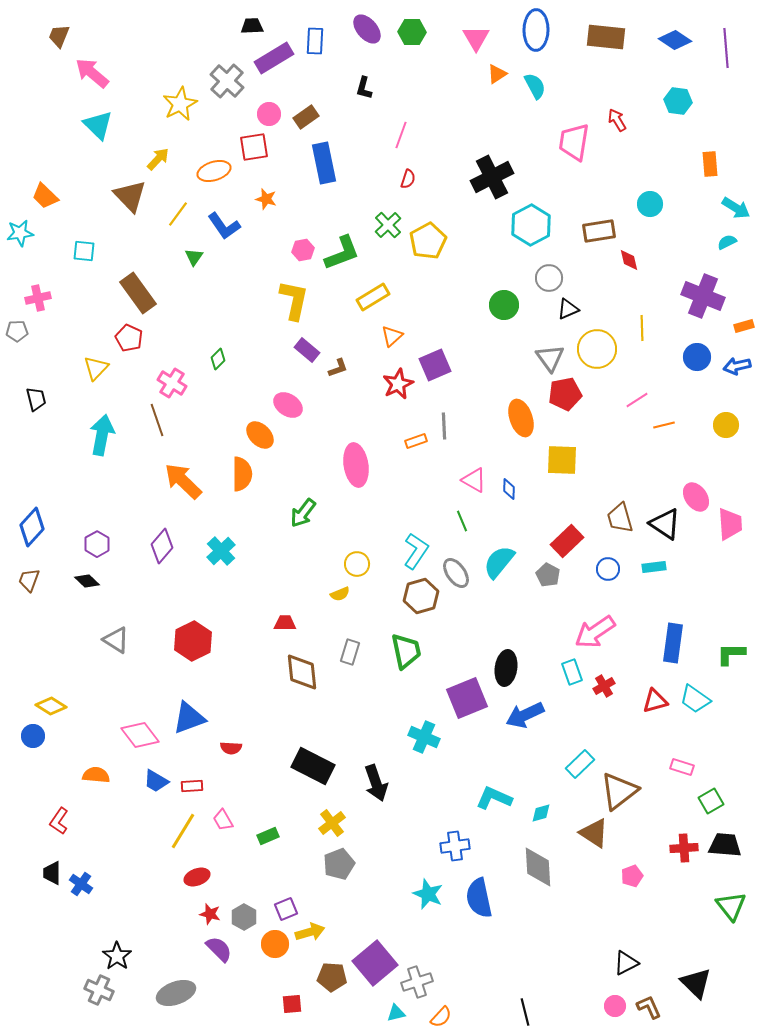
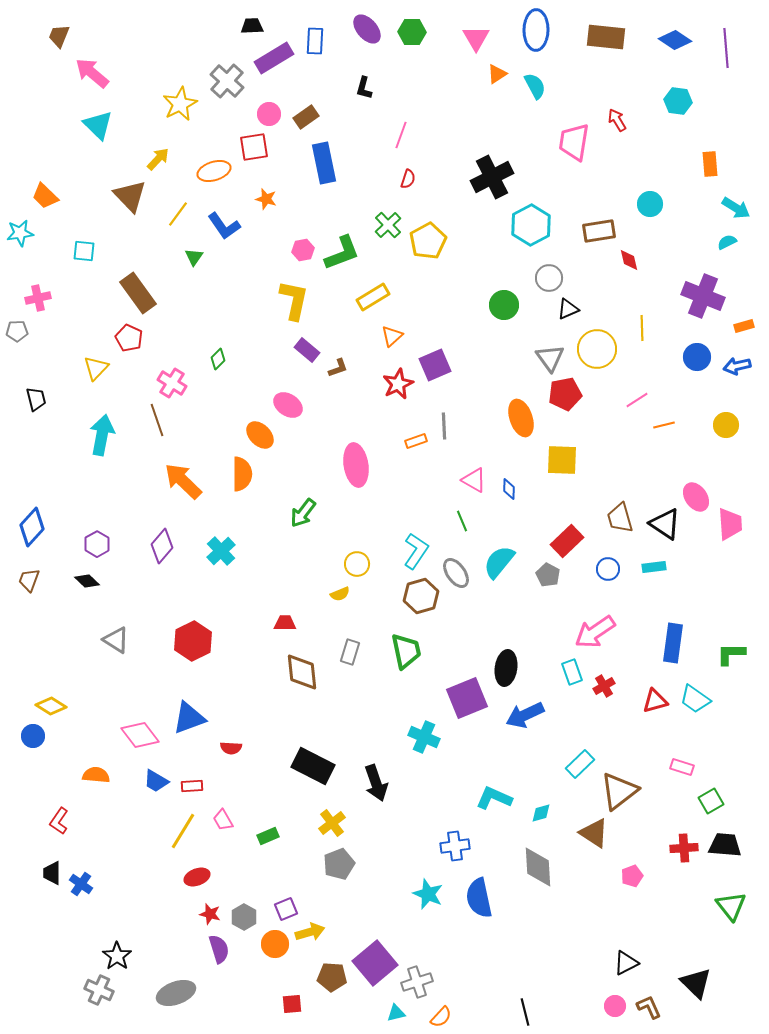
purple semicircle at (219, 949): rotated 28 degrees clockwise
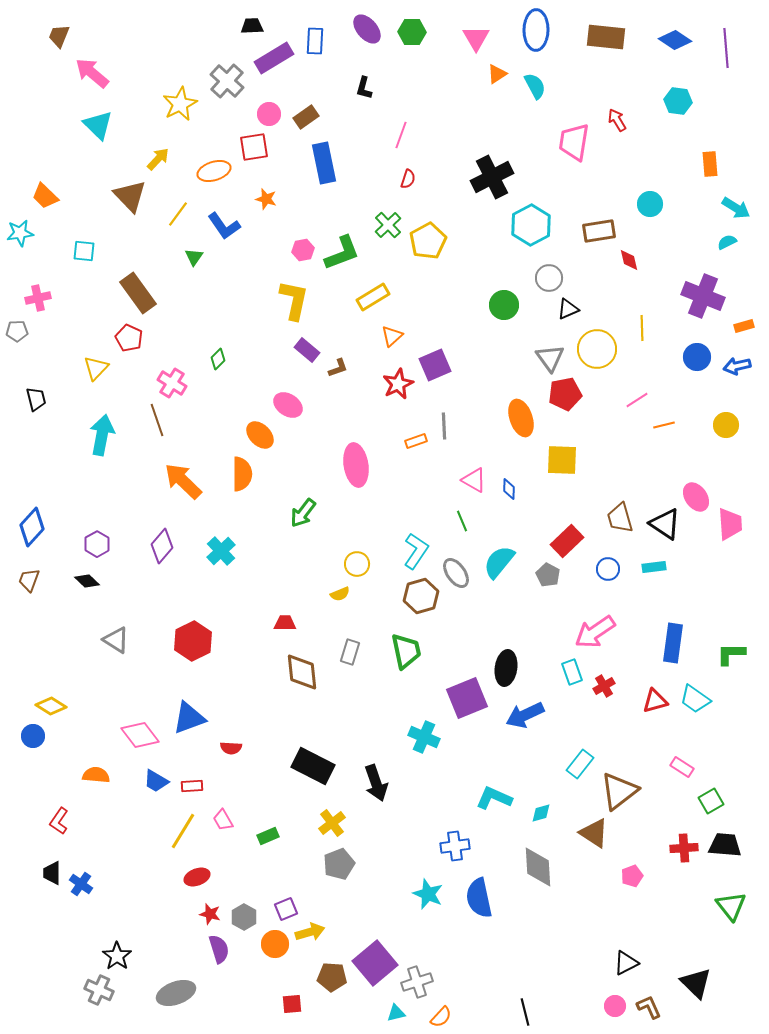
cyan rectangle at (580, 764): rotated 8 degrees counterclockwise
pink rectangle at (682, 767): rotated 15 degrees clockwise
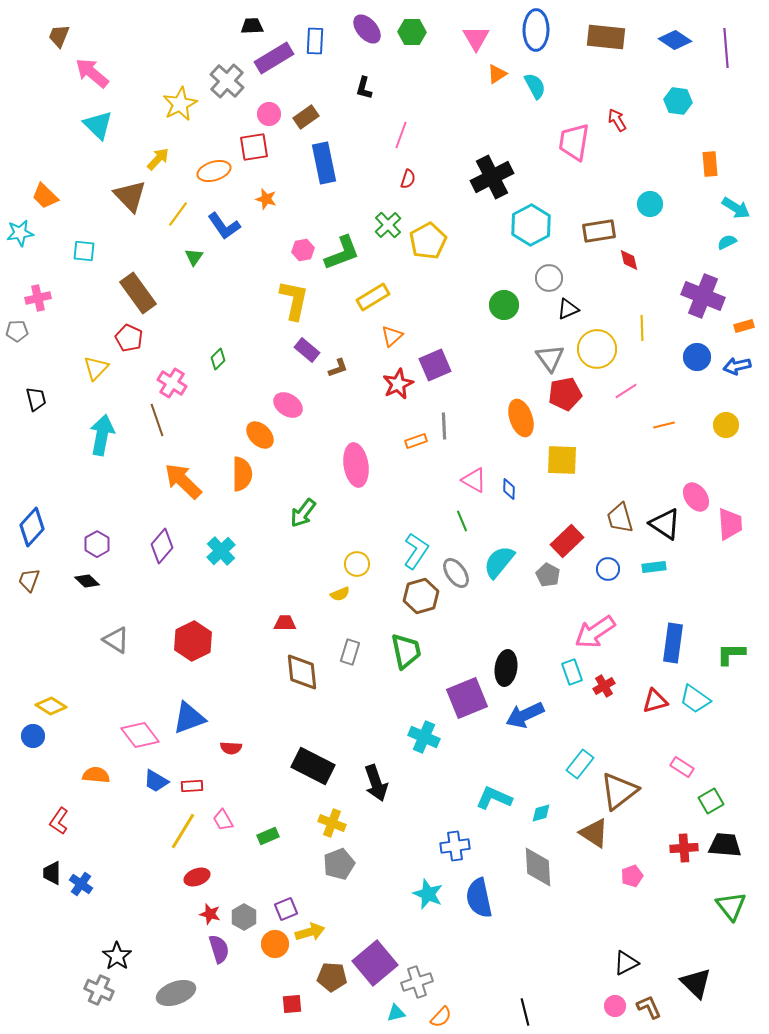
pink line at (637, 400): moved 11 px left, 9 px up
yellow cross at (332, 823): rotated 32 degrees counterclockwise
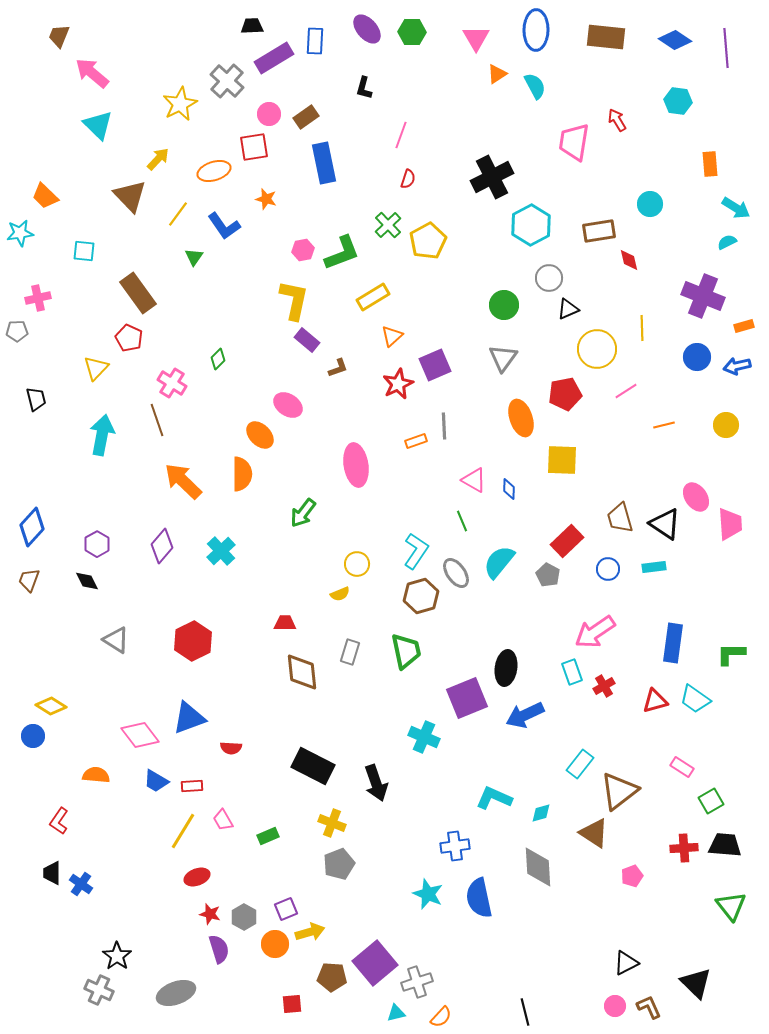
purple rectangle at (307, 350): moved 10 px up
gray triangle at (550, 358): moved 47 px left; rotated 12 degrees clockwise
black diamond at (87, 581): rotated 20 degrees clockwise
